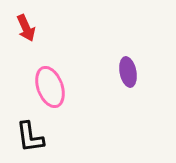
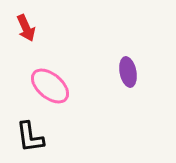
pink ellipse: moved 1 px up; rotated 30 degrees counterclockwise
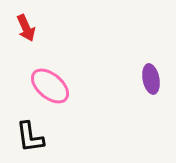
purple ellipse: moved 23 px right, 7 px down
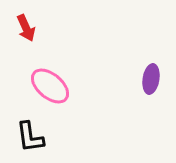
purple ellipse: rotated 20 degrees clockwise
